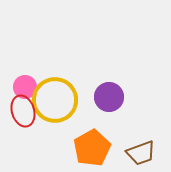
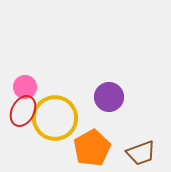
yellow circle: moved 18 px down
red ellipse: rotated 44 degrees clockwise
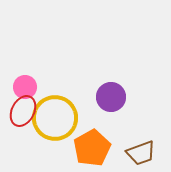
purple circle: moved 2 px right
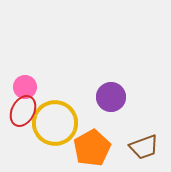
yellow circle: moved 5 px down
brown trapezoid: moved 3 px right, 6 px up
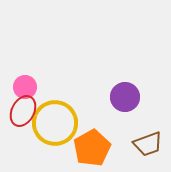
purple circle: moved 14 px right
brown trapezoid: moved 4 px right, 3 px up
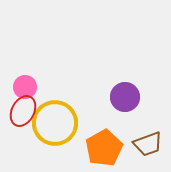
orange pentagon: moved 12 px right
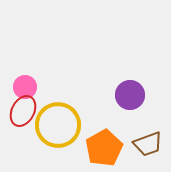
purple circle: moved 5 px right, 2 px up
yellow circle: moved 3 px right, 2 px down
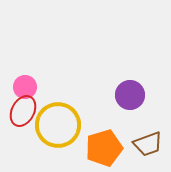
orange pentagon: rotated 12 degrees clockwise
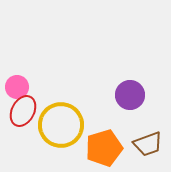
pink circle: moved 8 px left
yellow circle: moved 3 px right
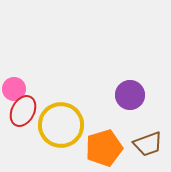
pink circle: moved 3 px left, 2 px down
